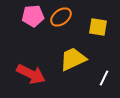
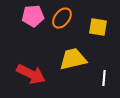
orange ellipse: moved 1 px right, 1 px down; rotated 15 degrees counterclockwise
yellow trapezoid: rotated 12 degrees clockwise
white line: rotated 21 degrees counterclockwise
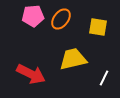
orange ellipse: moved 1 px left, 1 px down
white line: rotated 21 degrees clockwise
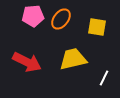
yellow square: moved 1 px left
red arrow: moved 4 px left, 12 px up
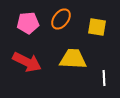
pink pentagon: moved 5 px left, 7 px down
yellow trapezoid: rotated 16 degrees clockwise
white line: rotated 28 degrees counterclockwise
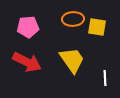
orange ellipse: moved 12 px right; rotated 50 degrees clockwise
pink pentagon: moved 4 px down
yellow trapezoid: moved 1 px left, 1 px down; rotated 52 degrees clockwise
white line: moved 1 px right
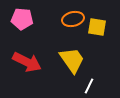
orange ellipse: rotated 10 degrees counterclockwise
pink pentagon: moved 6 px left, 8 px up; rotated 10 degrees clockwise
white line: moved 16 px left, 8 px down; rotated 28 degrees clockwise
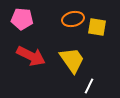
red arrow: moved 4 px right, 6 px up
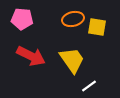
white line: rotated 28 degrees clockwise
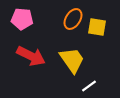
orange ellipse: rotated 45 degrees counterclockwise
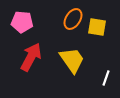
pink pentagon: moved 3 px down
red arrow: moved 1 px down; rotated 88 degrees counterclockwise
white line: moved 17 px right, 8 px up; rotated 35 degrees counterclockwise
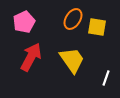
pink pentagon: moved 2 px right; rotated 30 degrees counterclockwise
